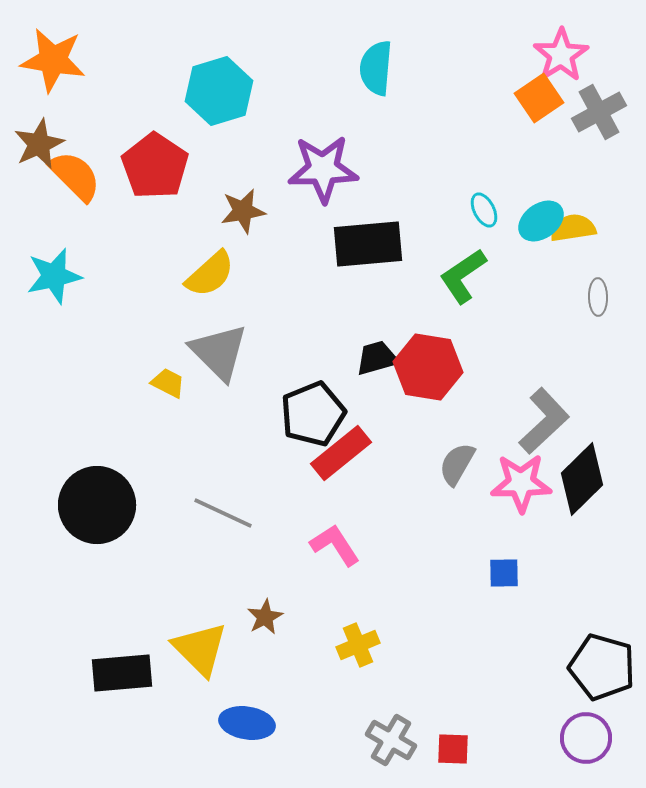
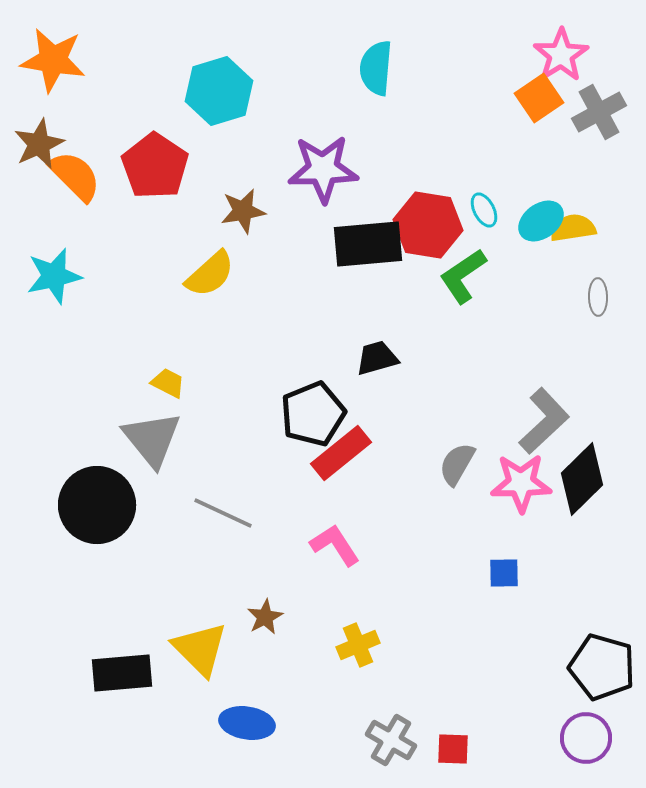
gray triangle at (219, 352): moved 67 px left, 87 px down; rotated 6 degrees clockwise
red hexagon at (428, 367): moved 142 px up
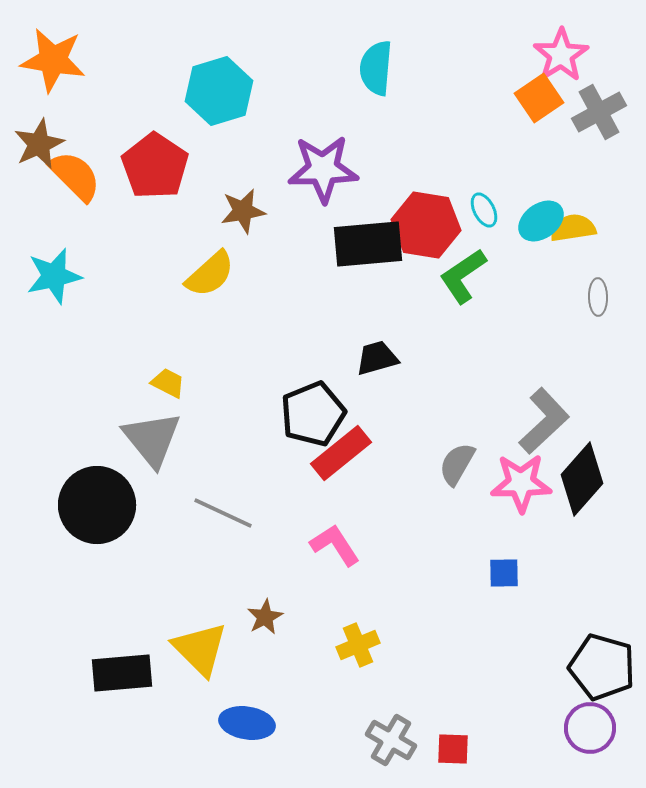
red hexagon at (428, 225): moved 2 px left
black diamond at (582, 479): rotated 4 degrees counterclockwise
purple circle at (586, 738): moved 4 px right, 10 px up
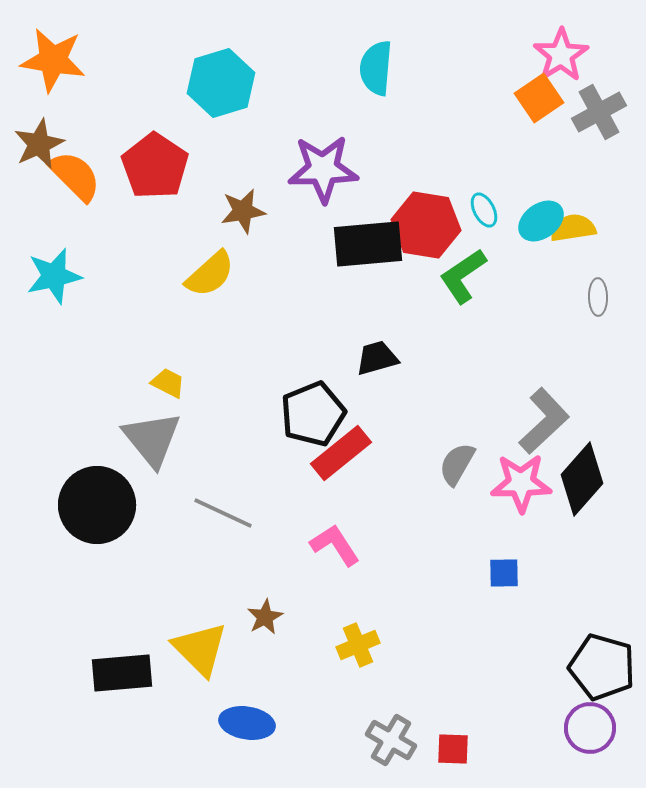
cyan hexagon at (219, 91): moved 2 px right, 8 px up
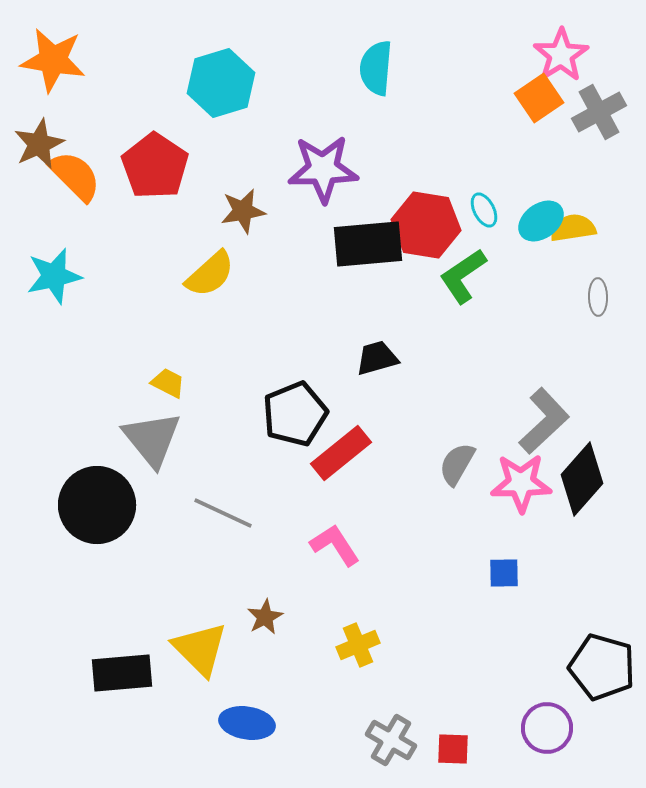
black pentagon at (313, 414): moved 18 px left
purple circle at (590, 728): moved 43 px left
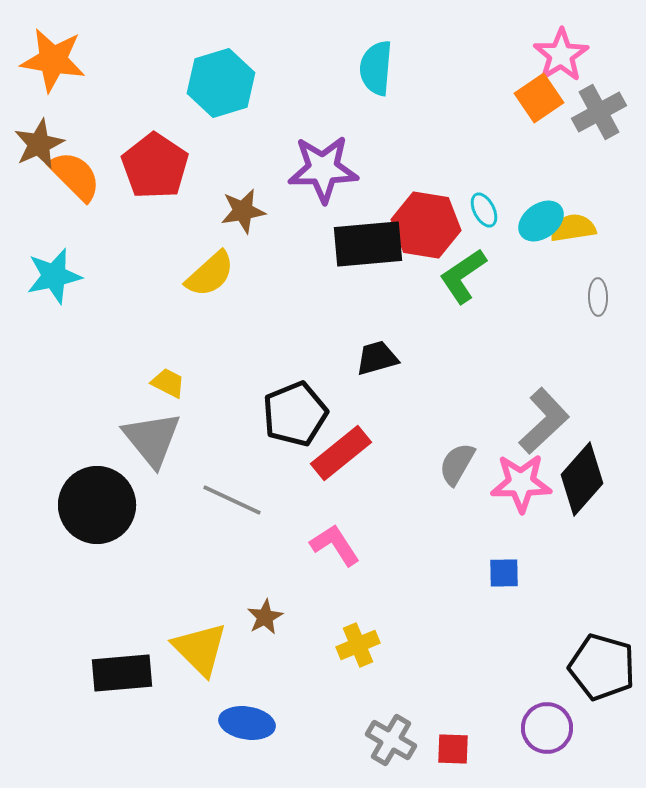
gray line at (223, 513): moved 9 px right, 13 px up
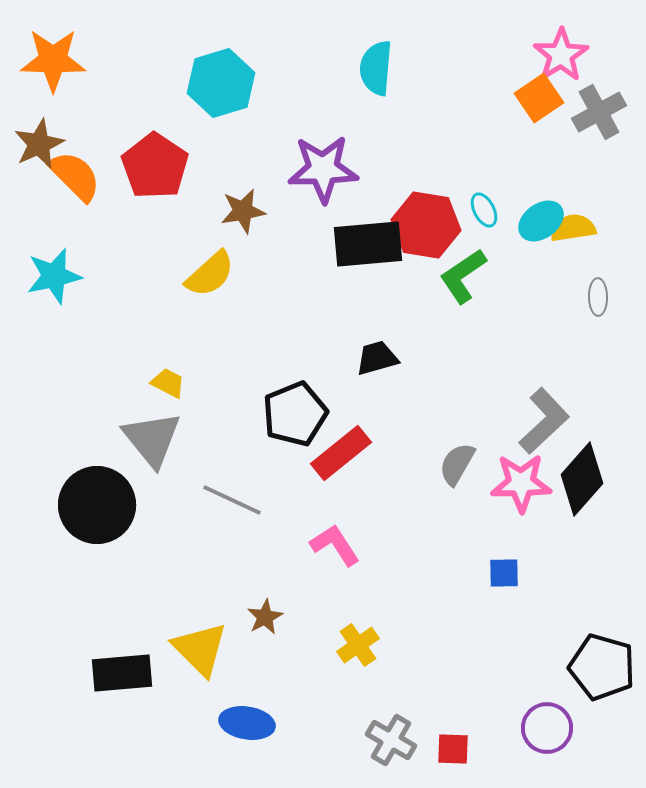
orange star at (53, 60): rotated 8 degrees counterclockwise
yellow cross at (358, 645): rotated 12 degrees counterclockwise
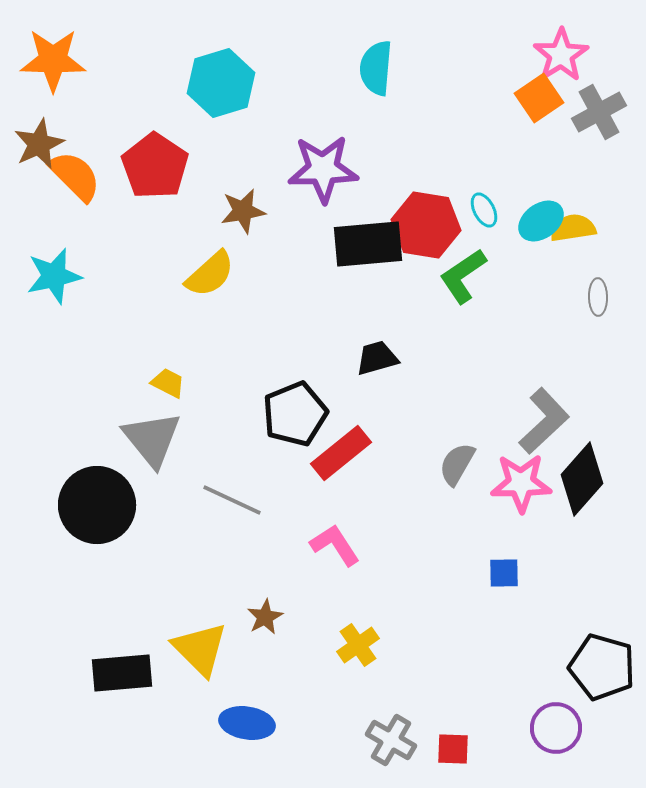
purple circle at (547, 728): moved 9 px right
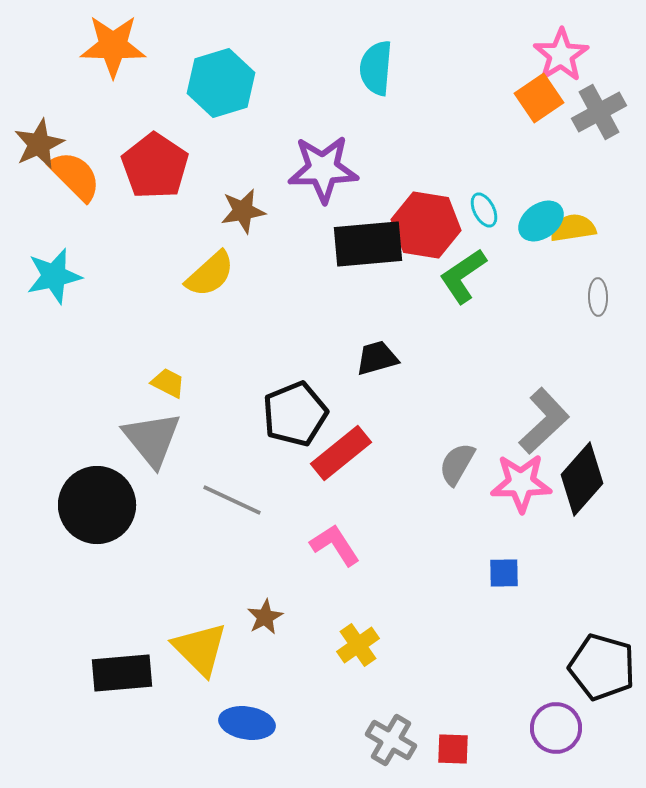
orange star at (53, 60): moved 60 px right, 14 px up
